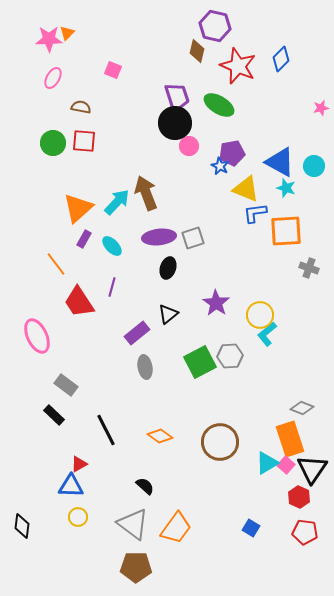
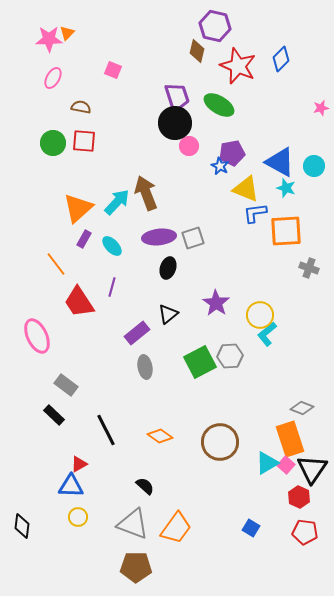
gray triangle at (133, 524): rotated 16 degrees counterclockwise
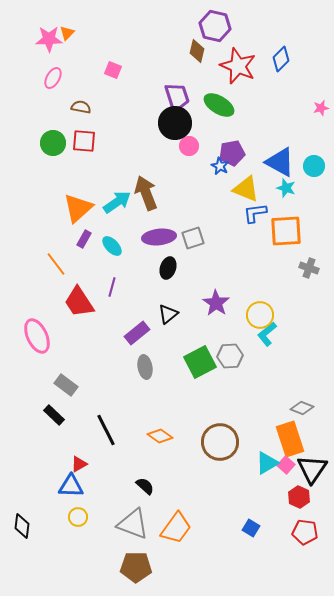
cyan arrow at (117, 202): rotated 12 degrees clockwise
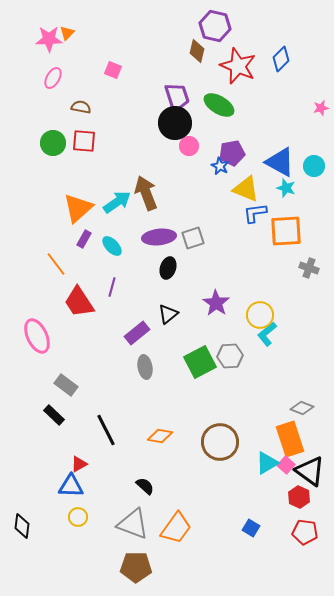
orange diamond at (160, 436): rotated 25 degrees counterclockwise
black triangle at (312, 469): moved 2 px left, 2 px down; rotated 28 degrees counterclockwise
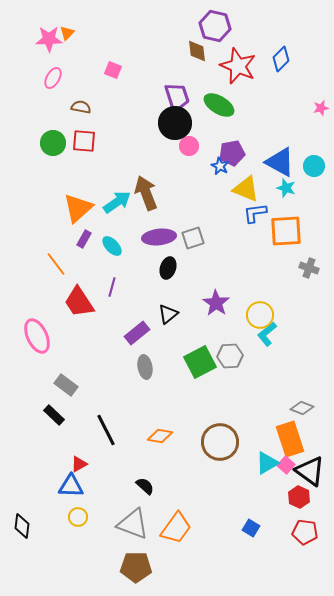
brown diamond at (197, 51): rotated 20 degrees counterclockwise
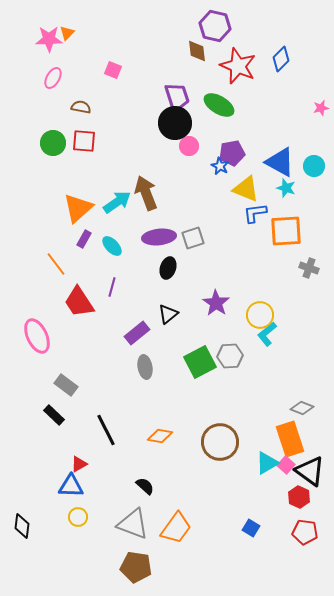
brown pentagon at (136, 567): rotated 8 degrees clockwise
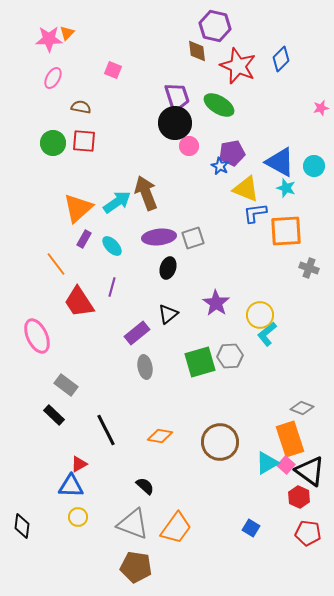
green square at (200, 362): rotated 12 degrees clockwise
red pentagon at (305, 532): moved 3 px right, 1 px down
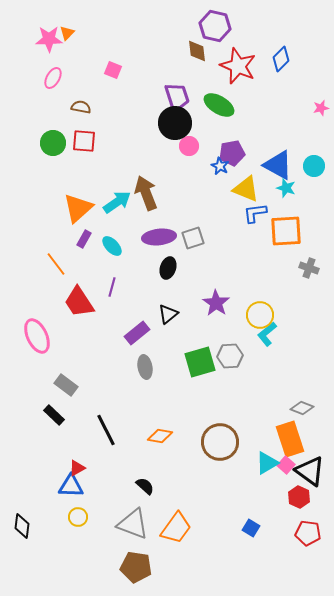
blue triangle at (280, 162): moved 2 px left, 3 px down
red triangle at (79, 464): moved 2 px left, 4 px down
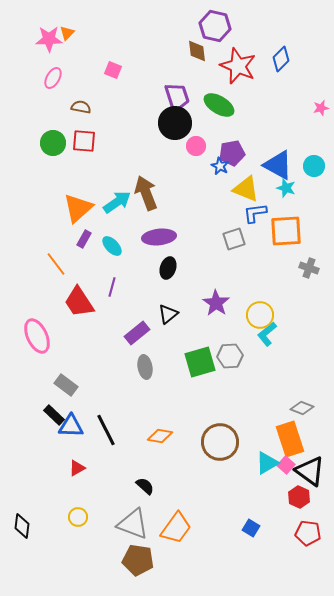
pink circle at (189, 146): moved 7 px right
gray square at (193, 238): moved 41 px right, 1 px down
blue triangle at (71, 486): moved 60 px up
brown pentagon at (136, 567): moved 2 px right, 7 px up
